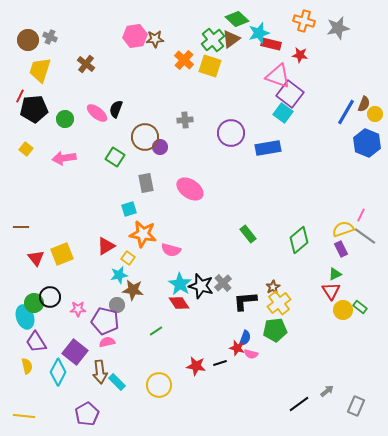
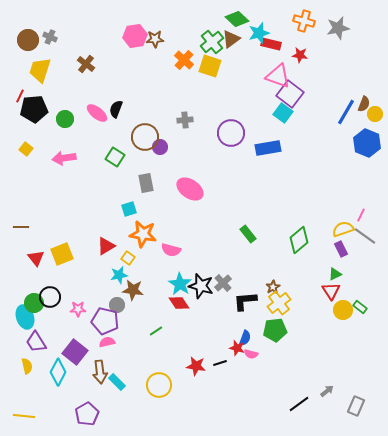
green cross at (213, 40): moved 1 px left, 2 px down
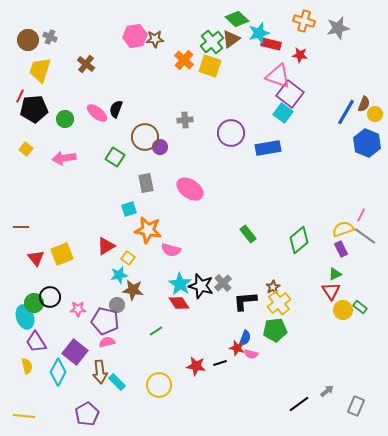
orange star at (143, 234): moved 5 px right, 4 px up
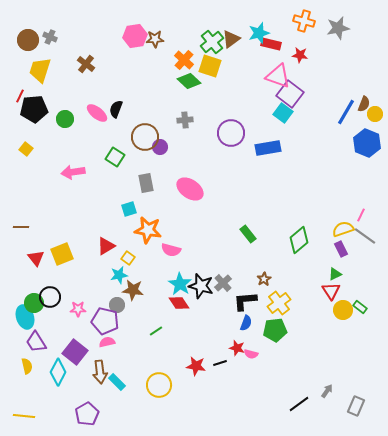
green diamond at (237, 19): moved 48 px left, 62 px down
pink arrow at (64, 158): moved 9 px right, 14 px down
brown star at (273, 287): moved 9 px left, 8 px up
blue semicircle at (245, 338): moved 1 px right, 15 px up
gray arrow at (327, 391): rotated 16 degrees counterclockwise
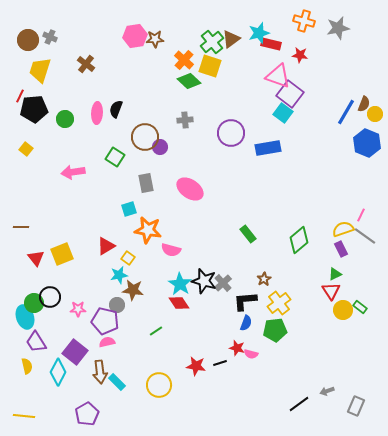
pink ellipse at (97, 113): rotated 55 degrees clockwise
black star at (201, 286): moved 3 px right, 5 px up
gray arrow at (327, 391): rotated 144 degrees counterclockwise
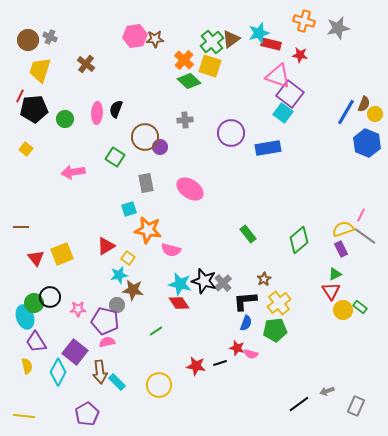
cyan star at (180, 284): rotated 20 degrees counterclockwise
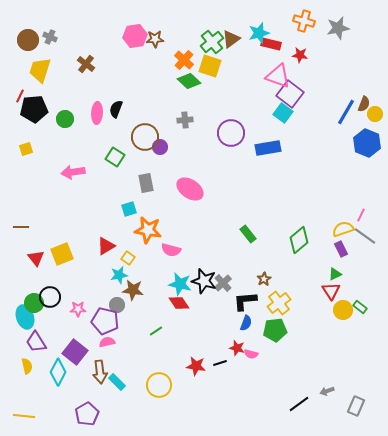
yellow square at (26, 149): rotated 32 degrees clockwise
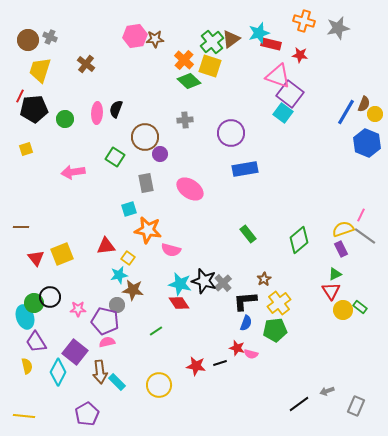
purple circle at (160, 147): moved 7 px down
blue rectangle at (268, 148): moved 23 px left, 21 px down
red triangle at (106, 246): rotated 24 degrees clockwise
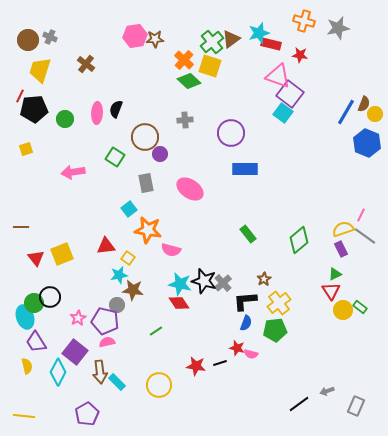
blue rectangle at (245, 169): rotated 10 degrees clockwise
cyan square at (129, 209): rotated 21 degrees counterclockwise
pink star at (78, 309): moved 9 px down; rotated 28 degrees counterclockwise
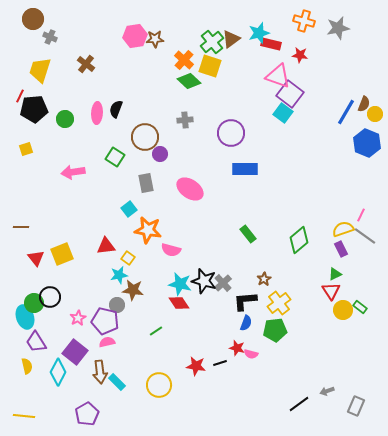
brown circle at (28, 40): moved 5 px right, 21 px up
